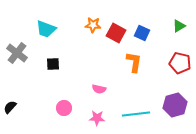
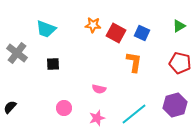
cyan line: moved 2 px left; rotated 32 degrees counterclockwise
pink star: rotated 21 degrees counterclockwise
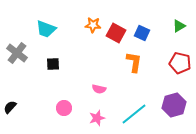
purple hexagon: moved 1 px left
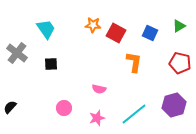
cyan trapezoid: rotated 145 degrees counterclockwise
blue square: moved 8 px right
black square: moved 2 px left
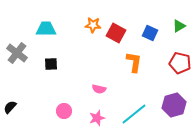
cyan trapezoid: rotated 55 degrees counterclockwise
pink circle: moved 3 px down
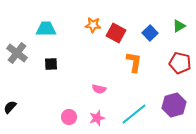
blue square: rotated 21 degrees clockwise
pink circle: moved 5 px right, 6 px down
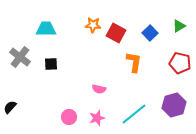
gray cross: moved 3 px right, 4 px down
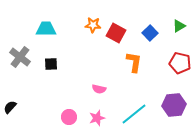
purple hexagon: rotated 10 degrees clockwise
